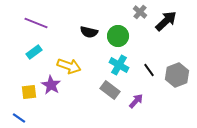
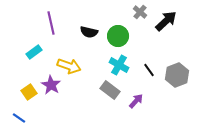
purple line: moved 15 px right; rotated 55 degrees clockwise
yellow square: rotated 28 degrees counterclockwise
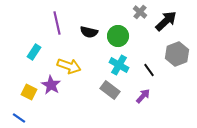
purple line: moved 6 px right
cyan rectangle: rotated 21 degrees counterclockwise
gray hexagon: moved 21 px up
yellow square: rotated 28 degrees counterclockwise
purple arrow: moved 7 px right, 5 px up
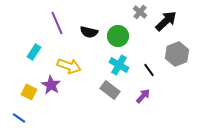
purple line: rotated 10 degrees counterclockwise
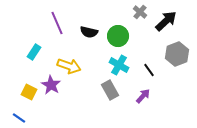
gray rectangle: rotated 24 degrees clockwise
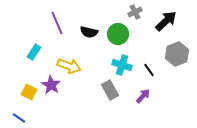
gray cross: moved 5 px left; rotated 24 degrees clockwise
green circle: moved 2 px up
cyan cross: moved 3 px right; rotated 12 degrees counterclockwise
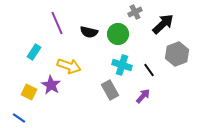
black arrow: moved 3 px left, 3 px down
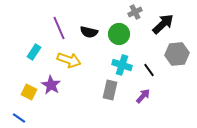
purple line: moved 2 px right, 5 px down
green circle: moved 1 px right
gray hexagon: rotated 15 degrees clockwise
yellow arrow: moved 6 px up
gray rectangle: rotated 42 degrees clockwise
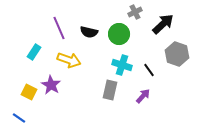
gray hexagon: rotated 25 degrees clockwise
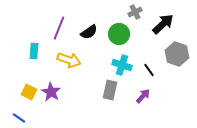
purple line: rotated 45 degrees clockwise
black semicircle: rotated 48 degrees counterclockwise
cyan rectangle: moved 1 px up; rotated 28 degrees counterclockwise
purple star: moved 7 px down
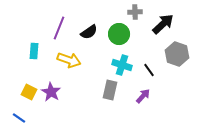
gray cross: rotated 24 degrees clockwise
